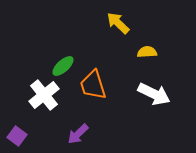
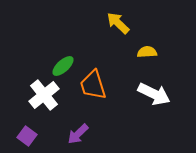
purple square: moved 10 px right
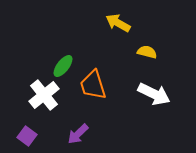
yellow arrow: rotated 15 degrees counterclockwise
yellow semicircle: rotated 18 degrees clockwise
green ellipse: rotated 10 degrees counterclockwise
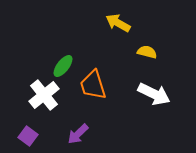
purple square: moved 1 px right
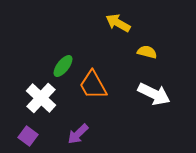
orange trapezoid: rotated 12 degrees counterclockwise
white cross: moved 3 px left, 3 px down; rotated 8 degrees counterclockwise
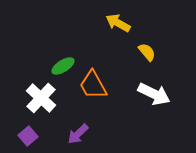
yellow semicircle: rotated 36 degrees clockwise
green ellipse: rotated 20 degrees clockwise
purple square: rotated 12 degrees clockwise
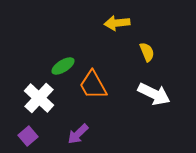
yellow arrow: moved 1 px left; rotated 35 degrees counterclockwise
yellow semicircle: rotated 18 degrees clockwise
white cross: moved 2 px left
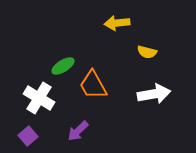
yellow semicircle: rotated 126 degrees clockwise
white arrow: rotated 36 degrees counterclockwise
white cross: rotated 12 degrees counterclockwise
purple arrow: moved 3 px up
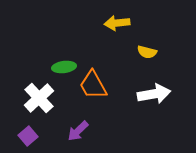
green ellipse: moved 1 px right, 1 px down; rotated 25 degrees clockwise
white cross: rotated 16 degrees clockwise
